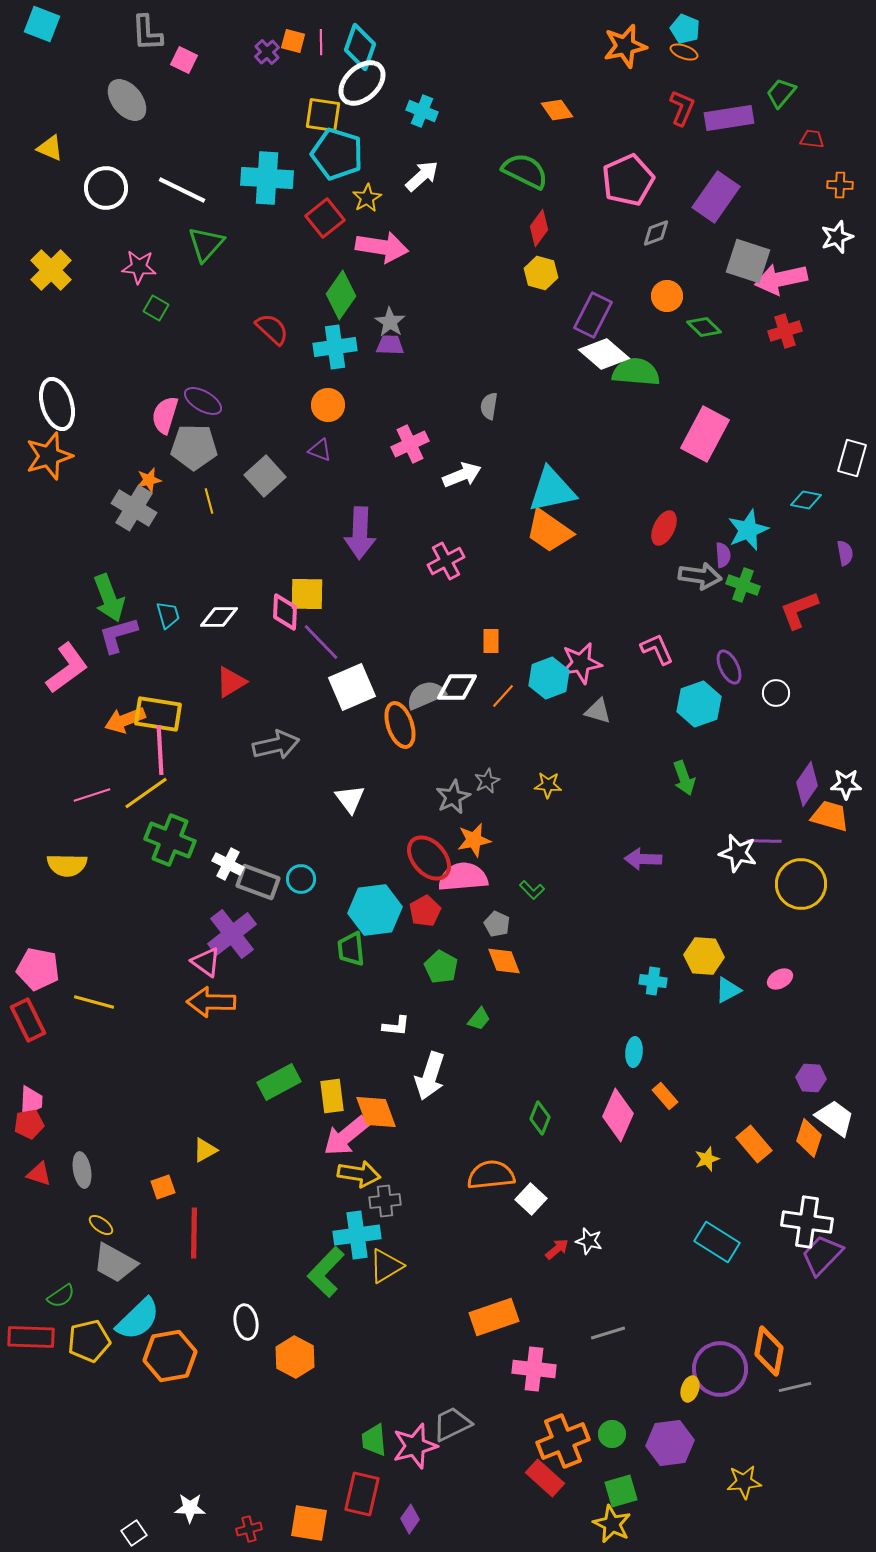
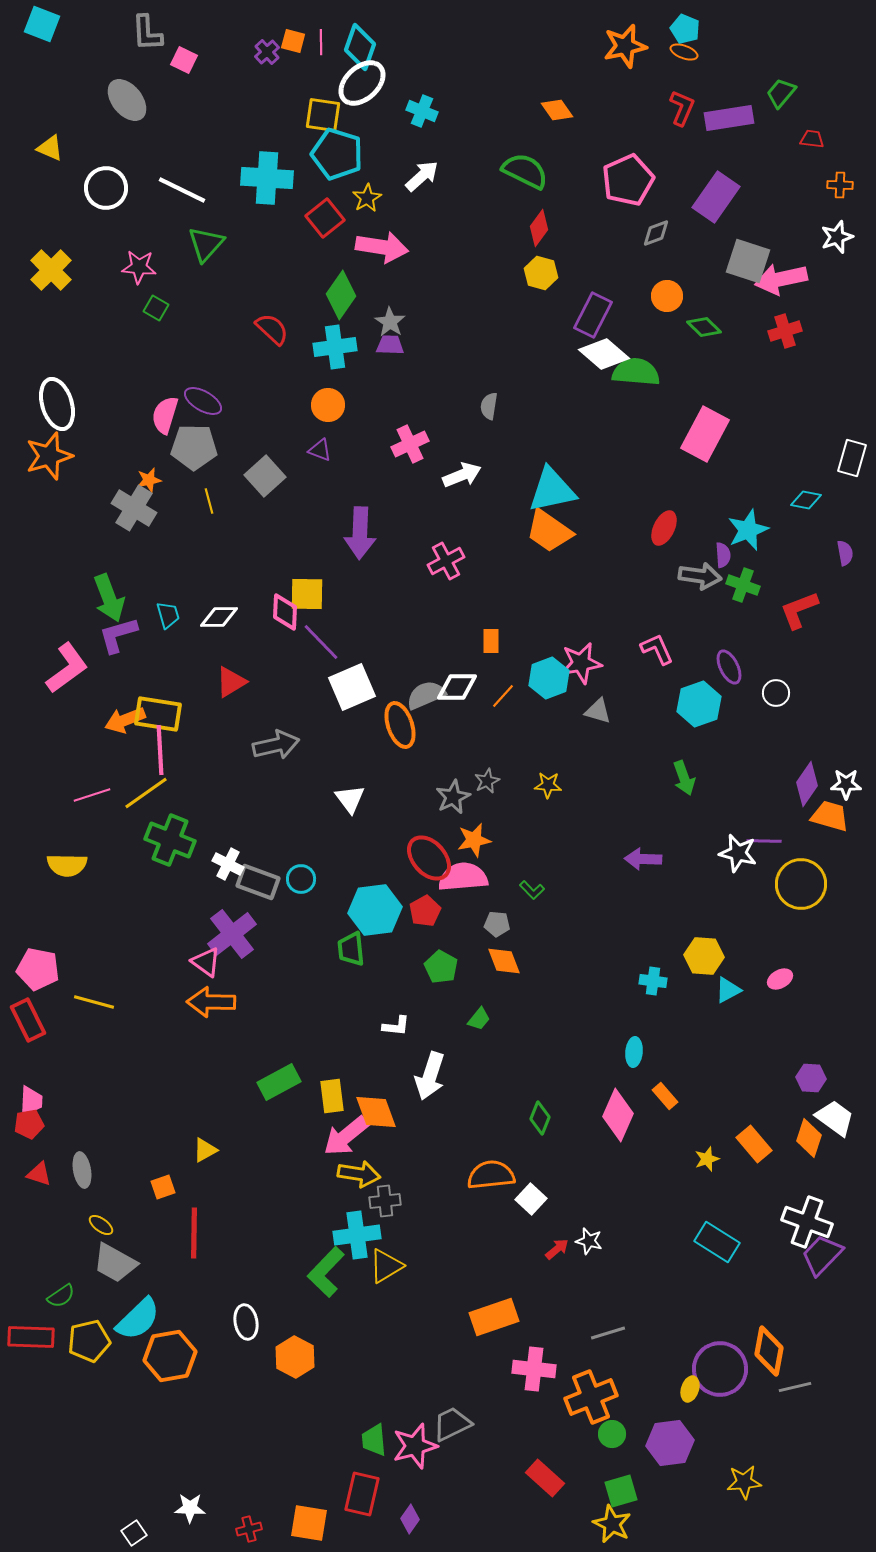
gray pentagon at (497, 924): rotated 20 degrees counterclockwise
white cross at (807, 1222): rotated 12 degrees clockwise
orange cross at (563, 1441): moved 28 px right, 44 px up
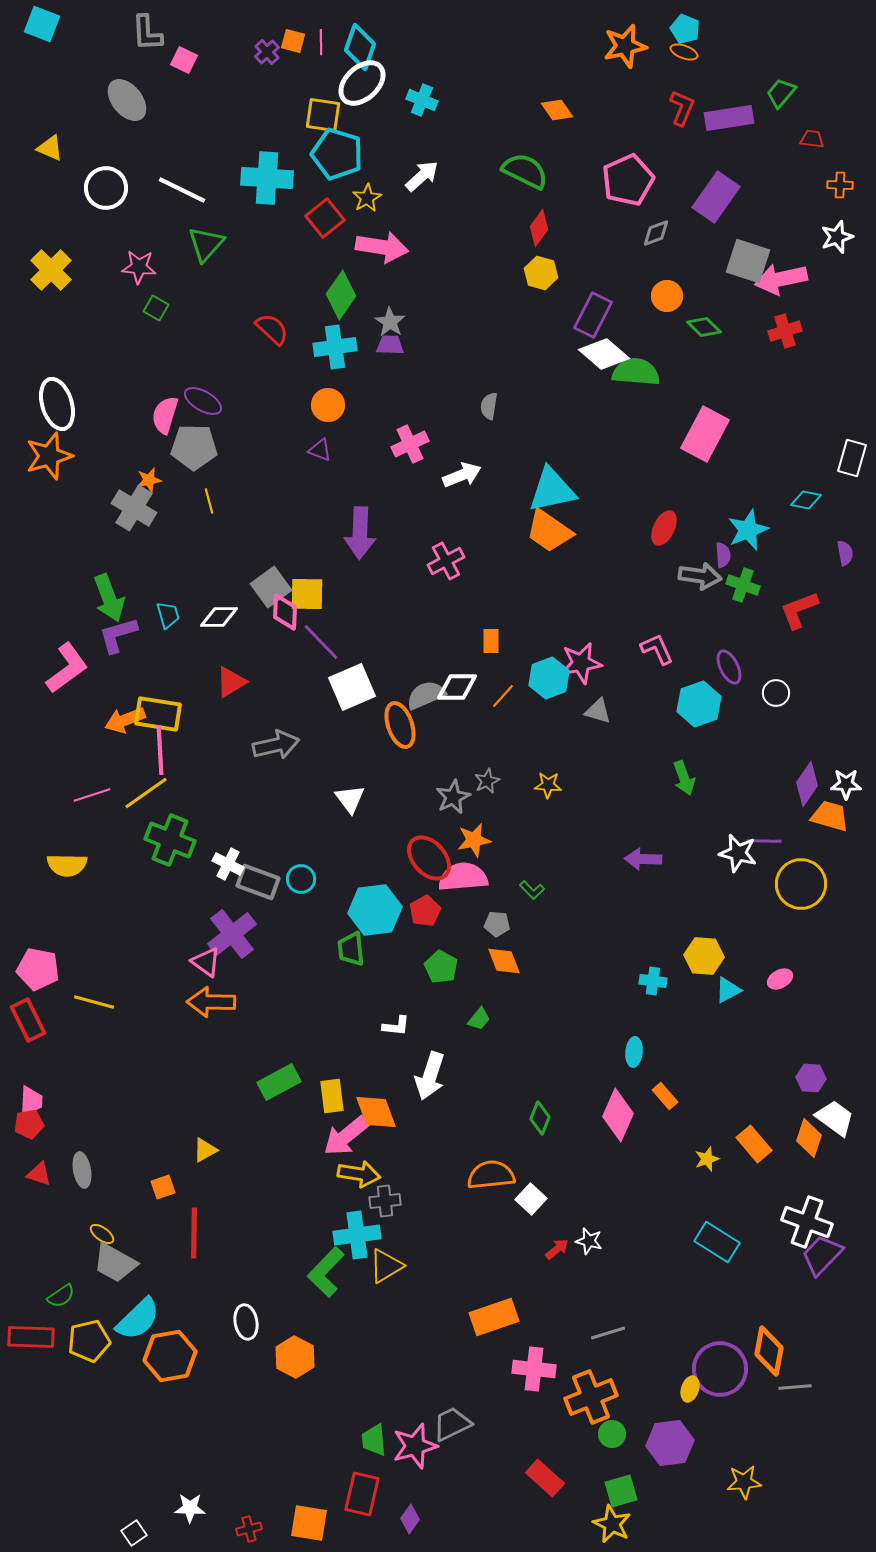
cyan cross at (422, 111): moved 11 px up
gray square at (265, 476): moved 6 px right, 111 px down; rotated 6 degrees clockwise
yellow ellipse at (101, 1225): moved 1 px right, 9 px down
gray line at (795, 1387): rotated 8 degrees clockwise
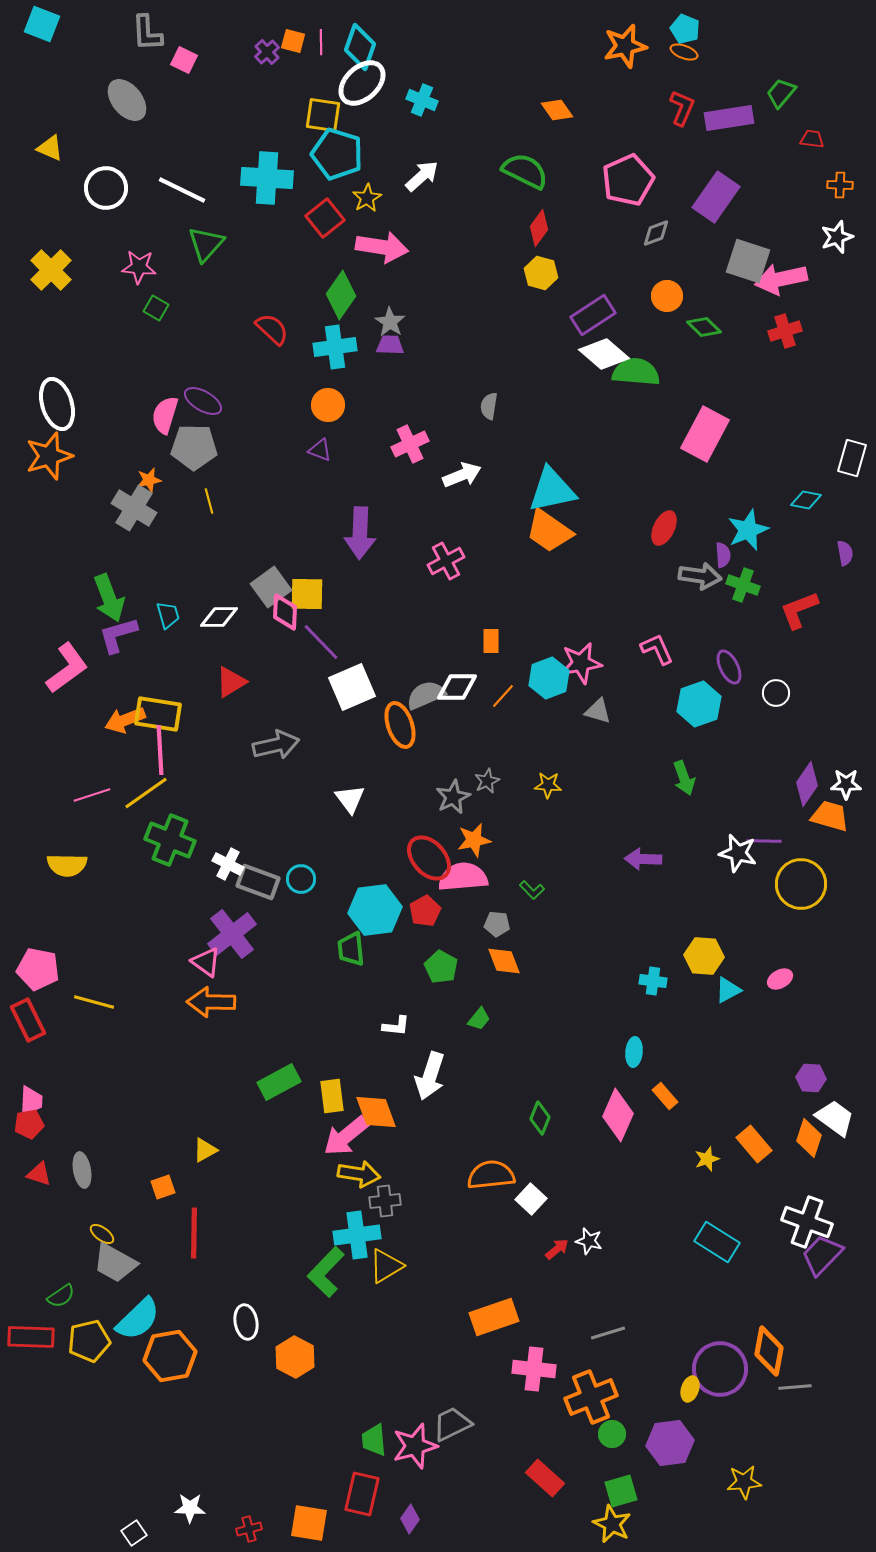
purple rectangle at (593, 315): rotated 30 degrees clockwise
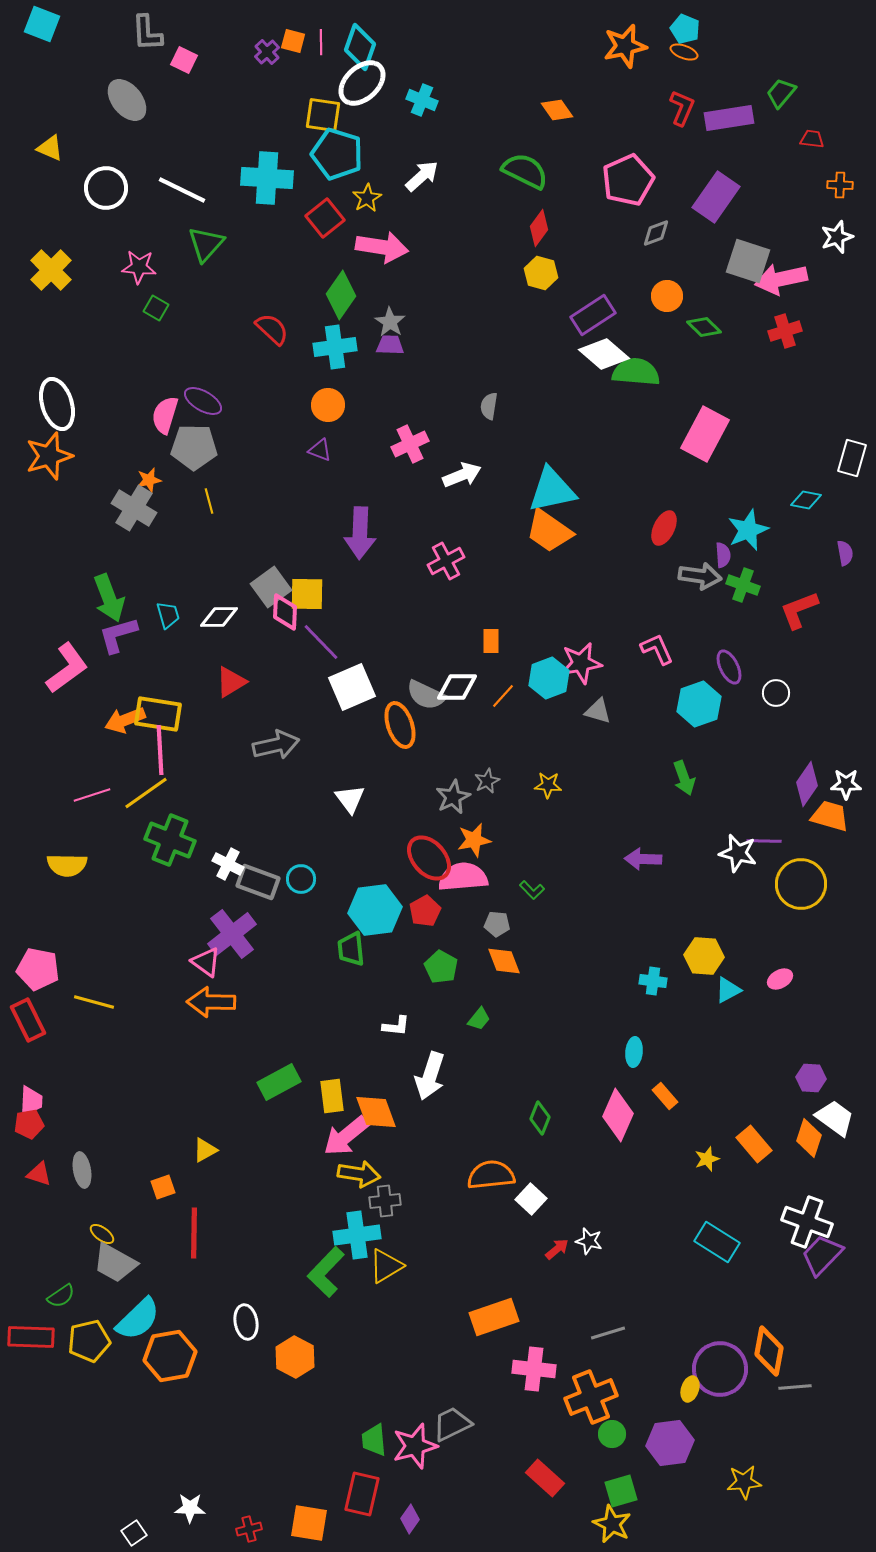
gray semicircle at (426, 695): rotated 132 degrees counterclockwise
